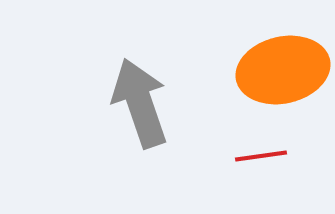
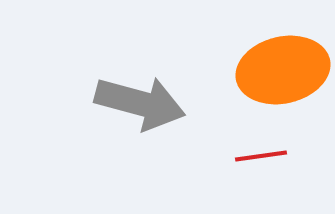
gray arrow: rotated 124 degrees clockwise
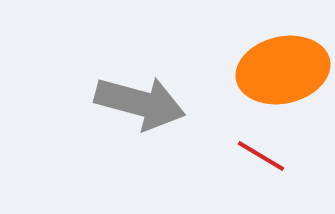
red line: rotated 39 degrees clockwise
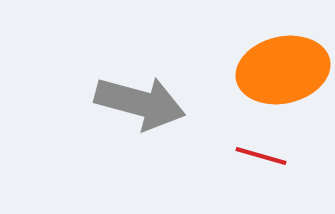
red line: rotated 15 degrees counterclockwise
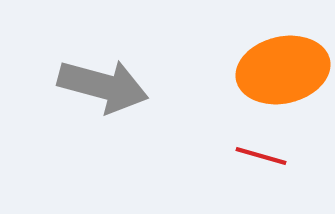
gray arrow: moved 37 px left, 17 px up
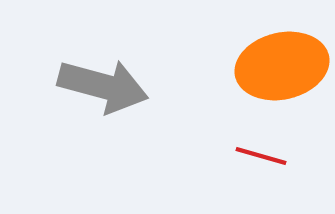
orange ellipse: moved 1 px left, 4 px up
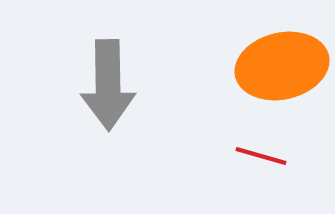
gray arrow: moved 5 px right, 1 px up; rotated 74 degrees clockwise
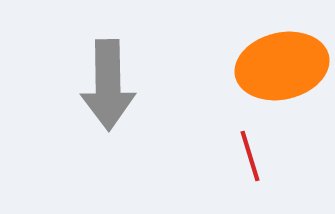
red line: moved 11 px left; rotated 57 degrees clockwise
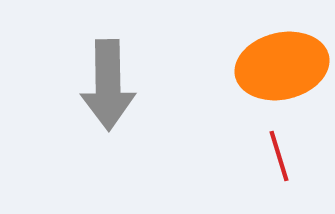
red line: moved 29 px right
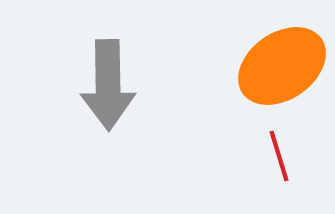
orange ellipse: rotated 22 degrees counterclockwise
